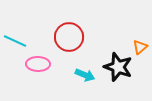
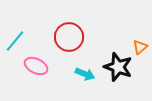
cyan line: rotated 75 degrees counterclockwise
pink ellipse: moved 2 px left, 2 px down; rotated 25 degrees clockwise
cyan arrow: moved 1 px up
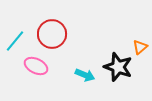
red circle: moved 17 px left, 3 px up
cyan arrow: moved 1 px down
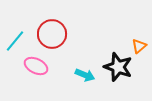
orange triangle: moved 1 px left, 1 px up
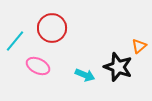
red circle: moved 6 px up
pink ellipse: moved 2 px right
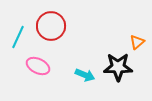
red circle: moved 1 px left, 2 px up
cyan line: moved 3 px right, 4 px up; rotated 15 degrees counterclockwise
orange triangle: moved 2 px left, 4 px up
black star: rotated 20 degrees counterclockwise
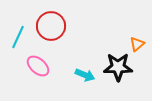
orange triangle: moved 2 px down
pink ellipse: rotated 15 degrees clockwise
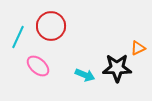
orange triangle: moved 1 px right, 4 px down; rotated 14 degrees clockwise
black star: moved 1 px left, 1 px down
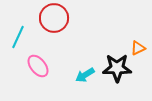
red circle: moved 3 px right, 8 px up
pink ellipse: rotated 10 degrees clockwise
cyan arrow: rotated 126 degrees clockwise
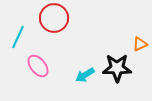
orange triangle: moved 2 px right, 4 px up
